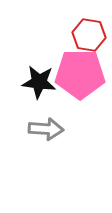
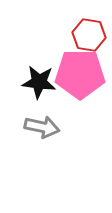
gray arrow: moved 4 px left, 2 px up; rotated 8 degrees clockwise
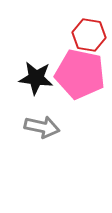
pink pentagon: rotated 12 degrees clockwise
black star: moved 3 px left, 4 px up
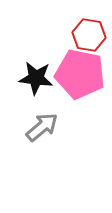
gray arrow: rotated 52 degrees counterclockwise
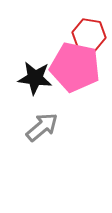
pink pentagon: moved 5 px left, 7 px up
black star: moved 1 px left
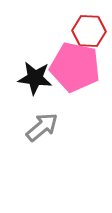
red hexagon: moved 4 px up; rotated 8 degrees counterclockwise
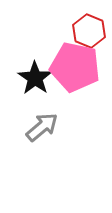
red hexagon: rotated 20 degrees clockwise
black star: rotated 28 degrees clockwise
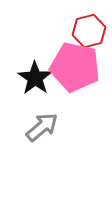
red hexagon: rotated 24 degrees clockwise
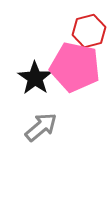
gray arrow: moved 1 px left
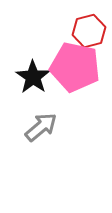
black star: moved 2 px left, 1 px up
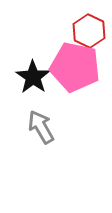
red hexagon: rotated 20 degrees counterclockwise
gray arrow: rotated 80 degrees counterclockwise
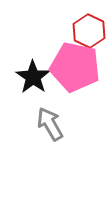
gray arrow: moved 9 px right, 3 px up
